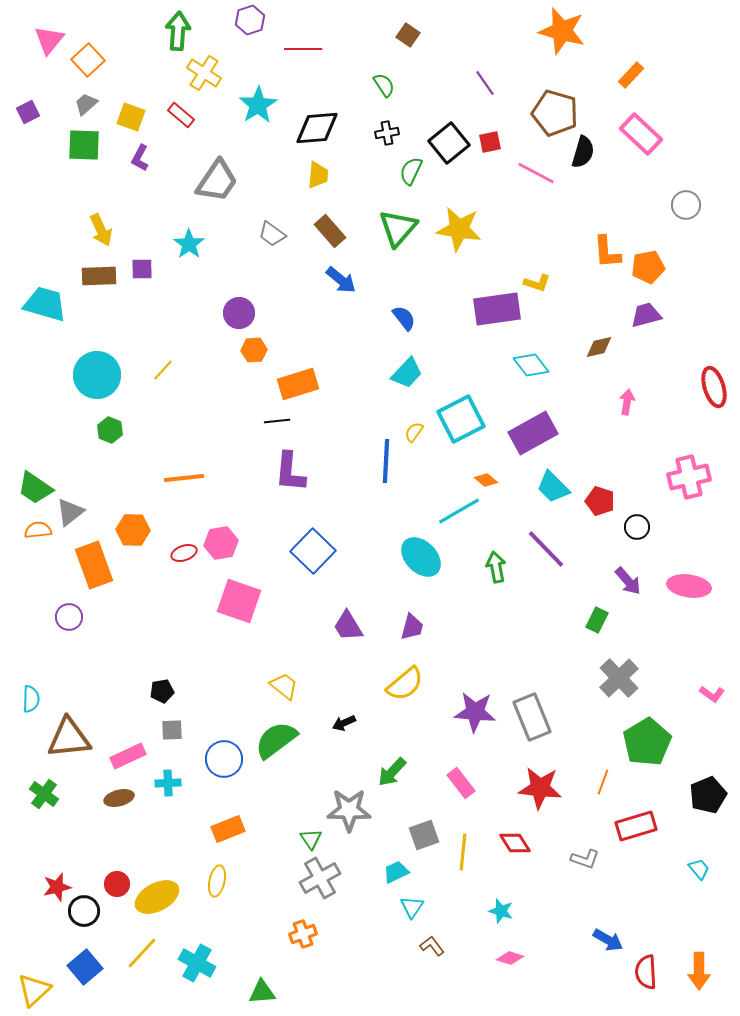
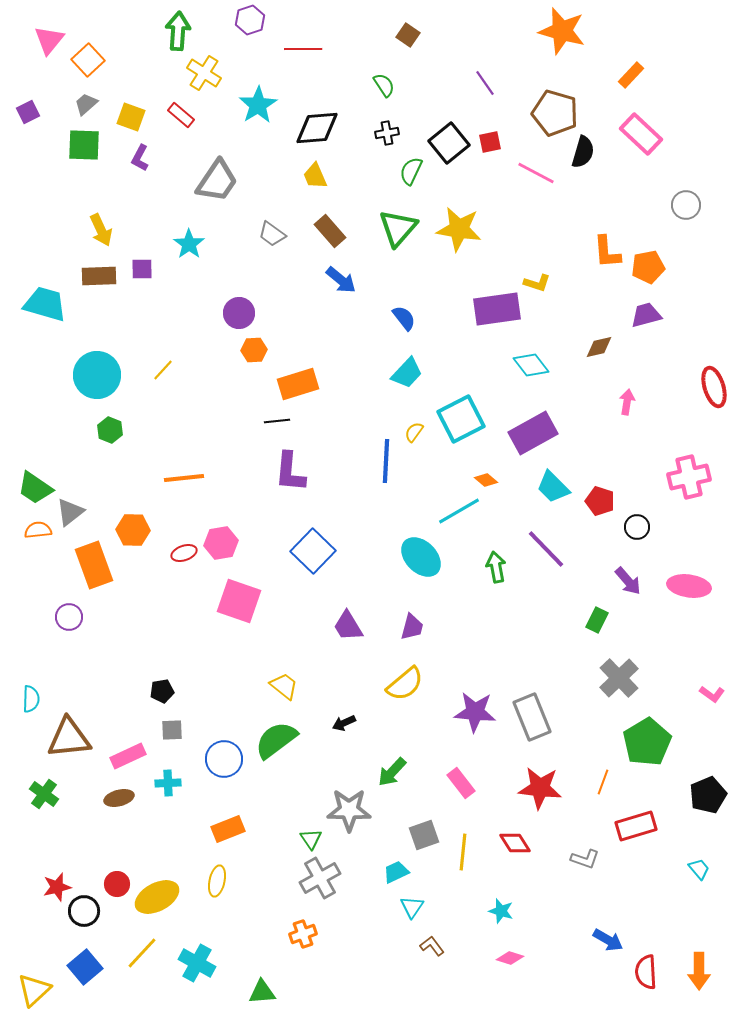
yellow trapezoid at (318, 175): moved 3 px left, 1 px down; rotated 152 degrees clockwise
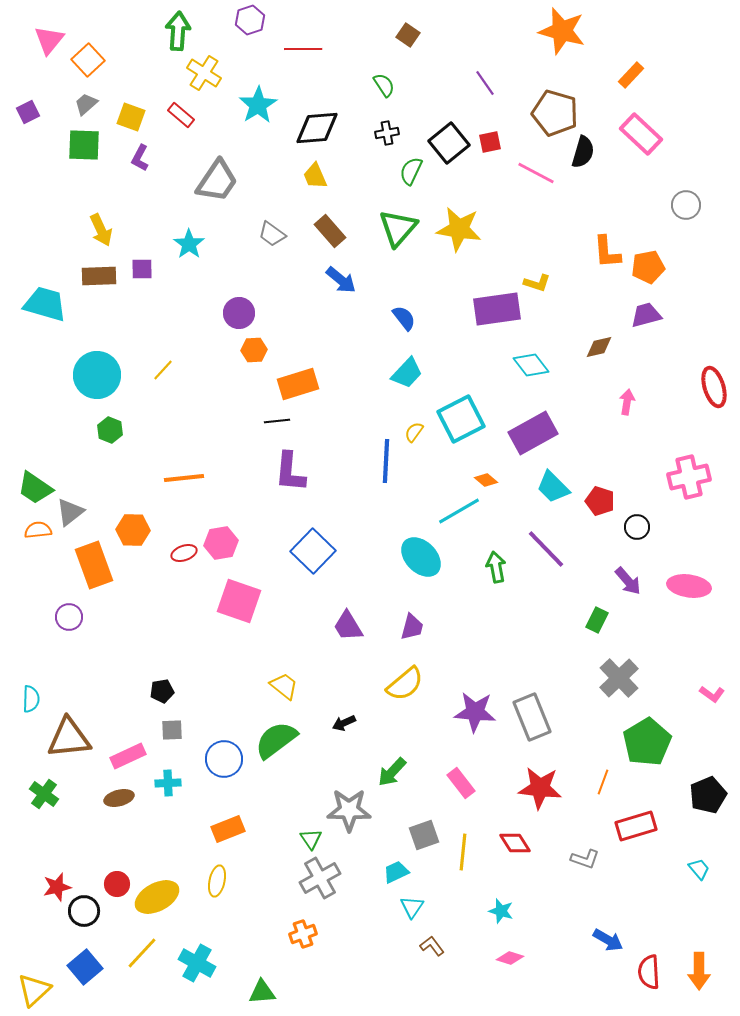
red semicircle at (646, 972): moved 3 px right
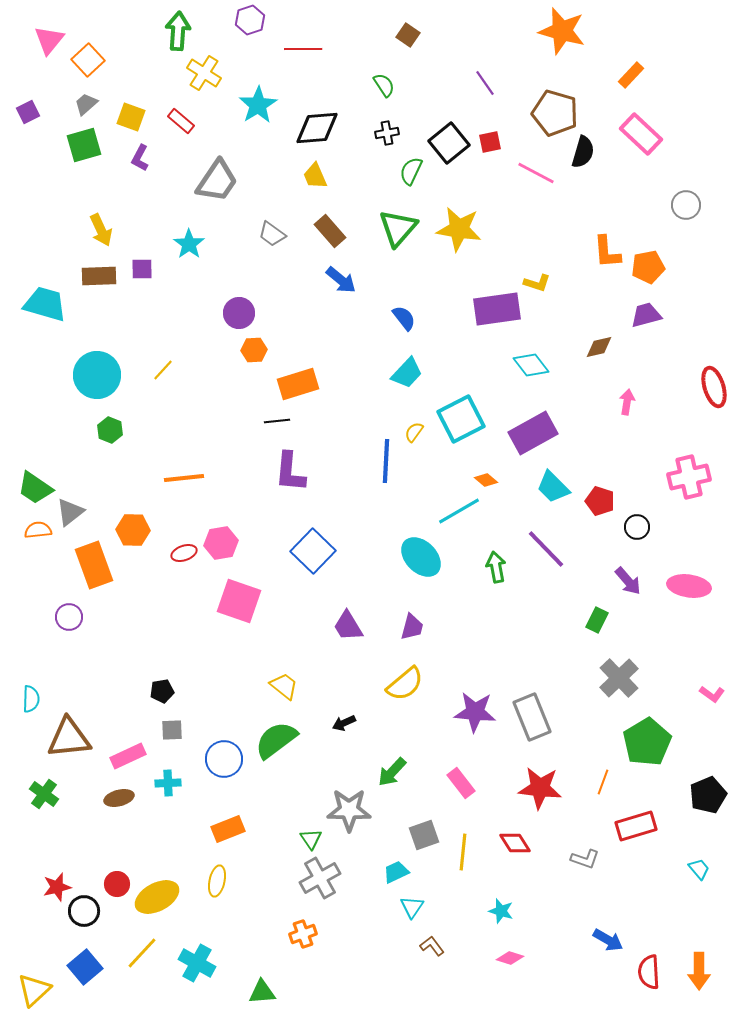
red rectangle at (181, 115): moved 6 px down
green square at (84, 145): rotated 18 degrees counterclockwise
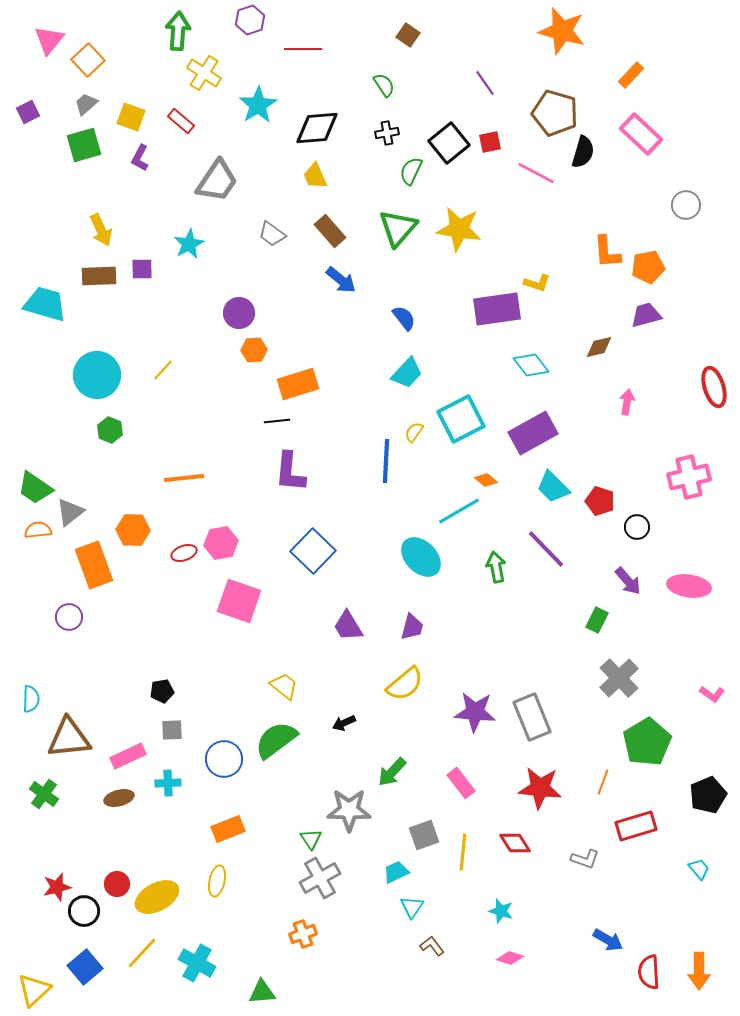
cyan star at (189, 244): rotated 8 degrees clockwise
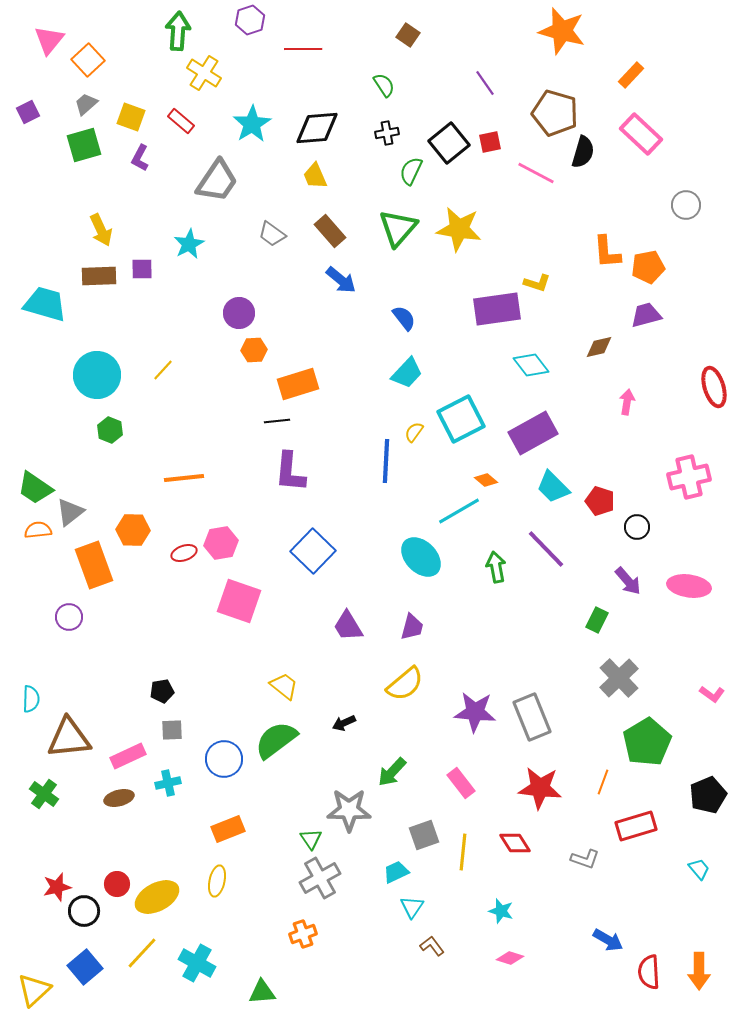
cyan star at (258, 105): moved 6 px left, 19 px down
cyan cross at (168, 783): rotated 10 degrees counterclockwise
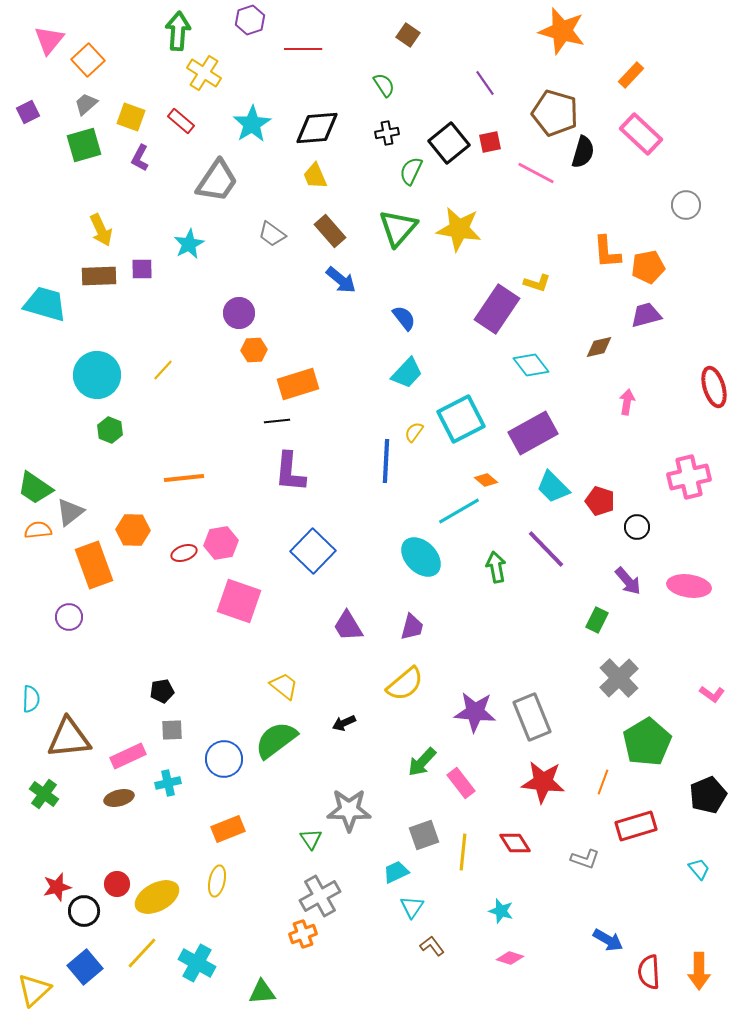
purple rectangle at (497, 309): rotated 48 degrees counterclockwise
green arrow at (392, 772): moved 30 px right, 10 px up
red star at (540, 788): moved 3 px right, 6 px up
gray cross at (320, 878): moved 18 px down
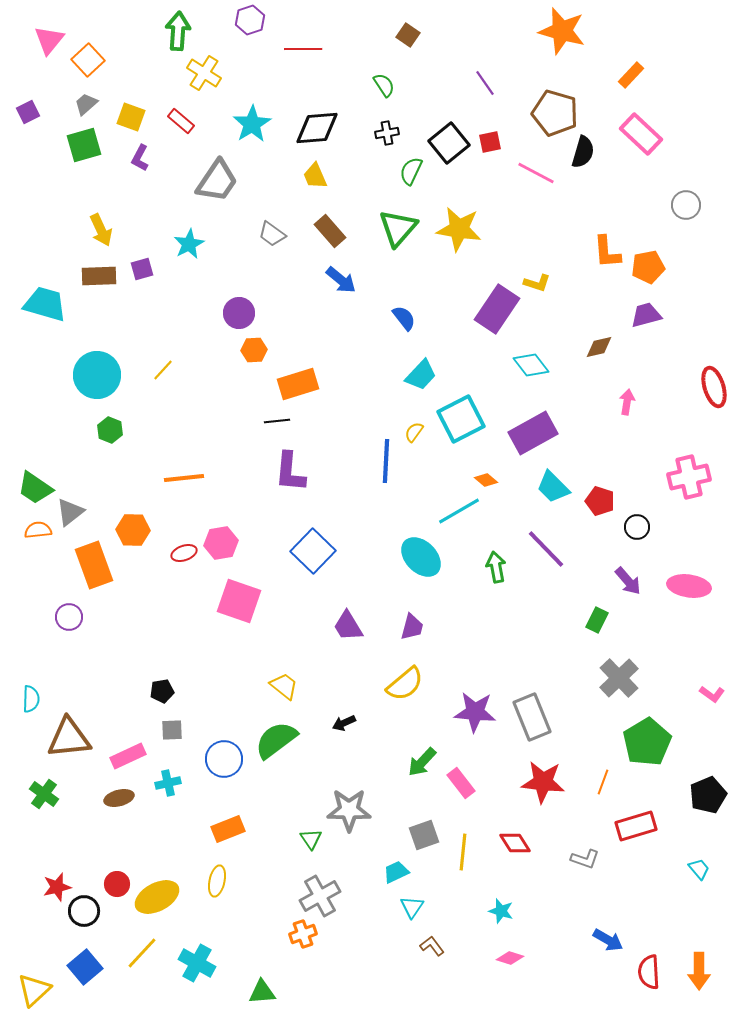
purple square at (142, 269): rotated 15 degrees counterclockwise
cyan trapezoid at (407, 373): moved 14 px right, 2 px down
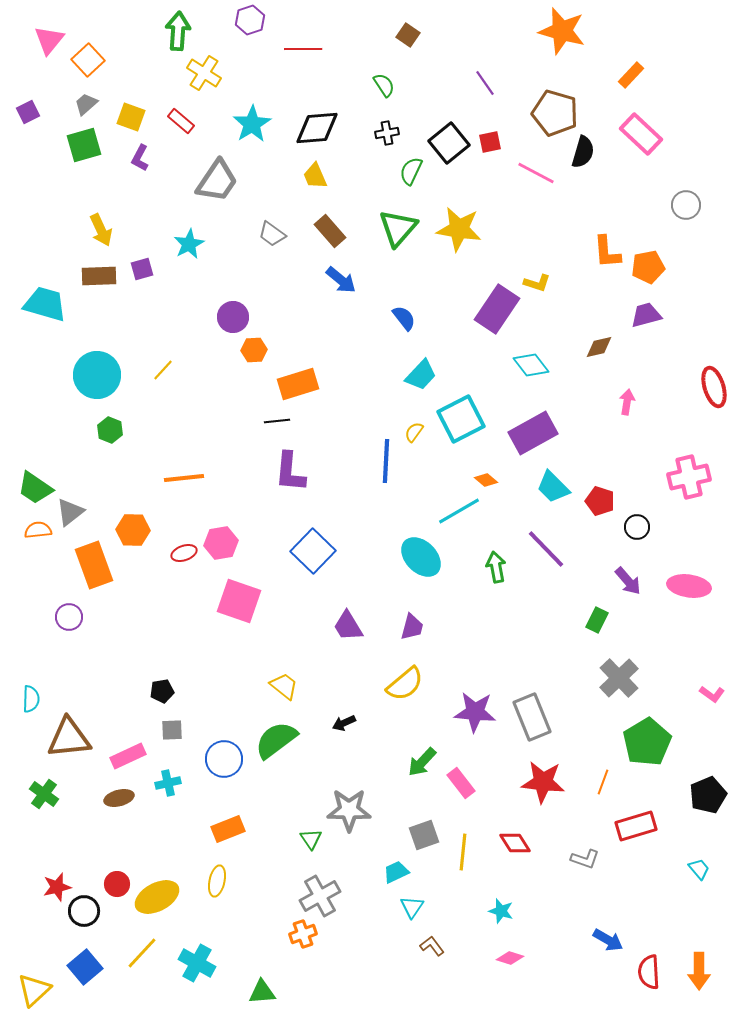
purple circle at (239, 313): moved 6 px left, 4 px down
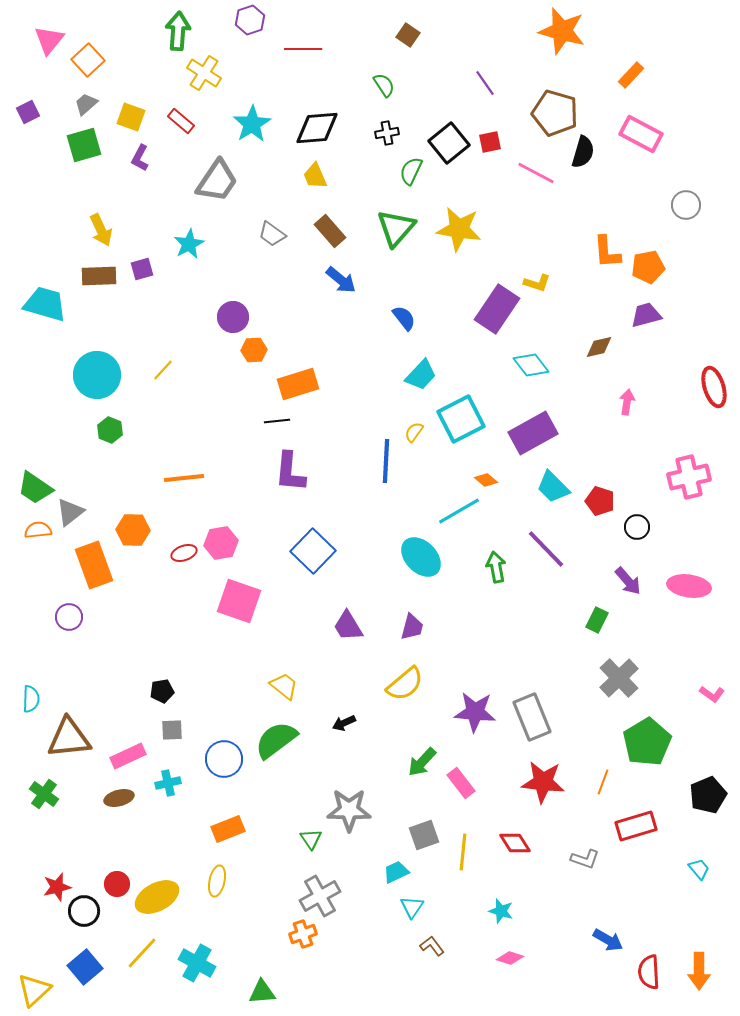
pink rectangle at (641, 134): rotated 15 degrees counterclockwise
green triangle at (398, 228): moved 2 px left
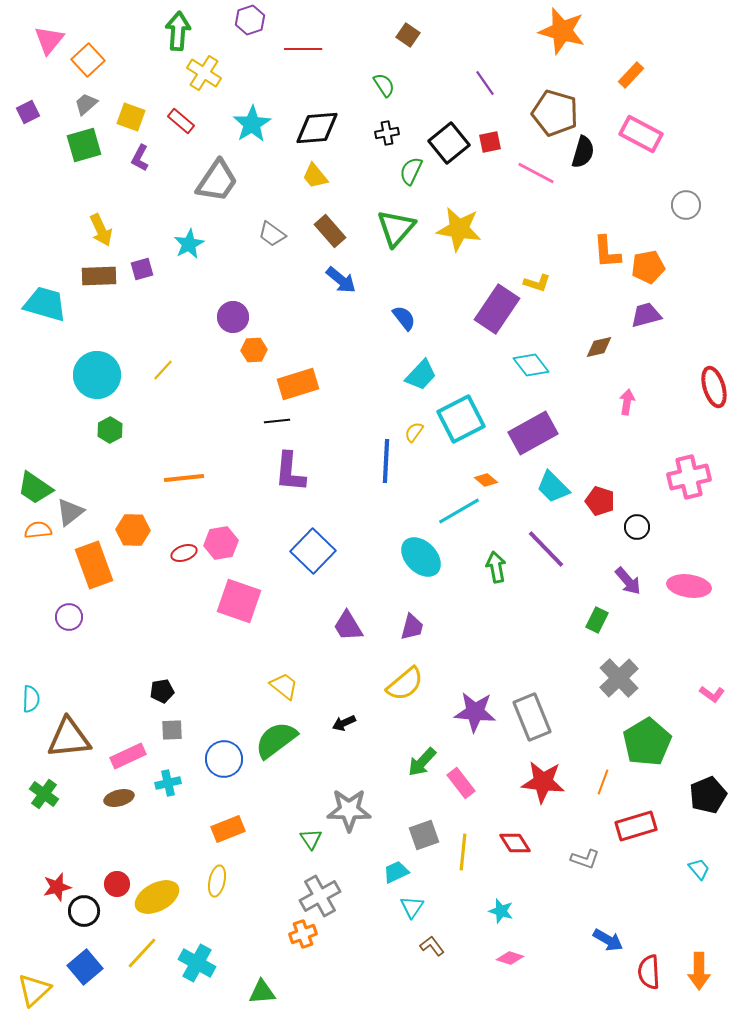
yellow trapezoid at (315, 176): rotated 16 degrees counterclockwise
green hexagon at (110, 430): rotated 10 degrees clockwise
